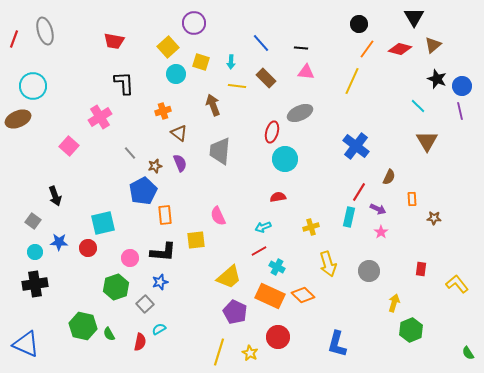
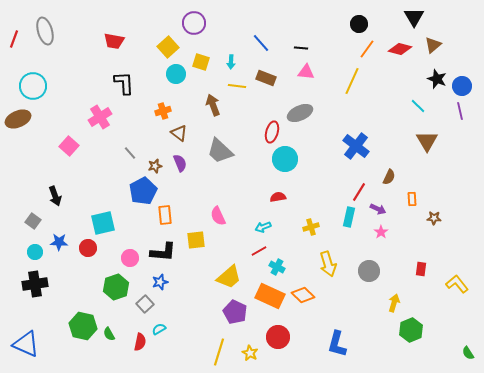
brown rectangle at (266, 78): rotated 24 degrees counterclockwise
gray trapezoid at (220, 151): rotated 52 degrees counterclockwise
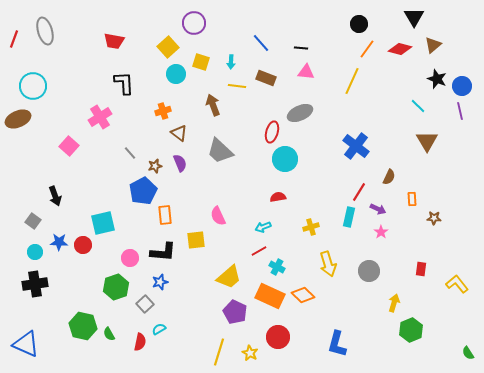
red circle at (88, 248): moved 5 px left, 3 px up
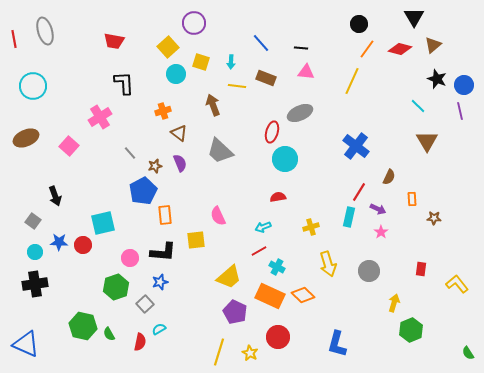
red line at (14, 39): rotated 30 degrees counterclockwise
blue circle at (462, 86): moved 2 px right, 1 px up
brown ellipse at (18, 119): moved 8 px right, 19 px down
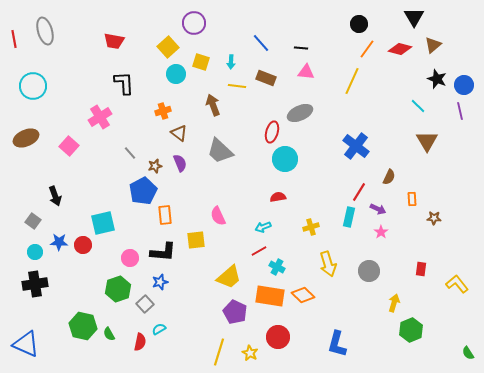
green hexagon at (116, 287): moved 2 px right, 2 px down
orange rectangle at (270, 296): rotated 16 degrees counterclockwise
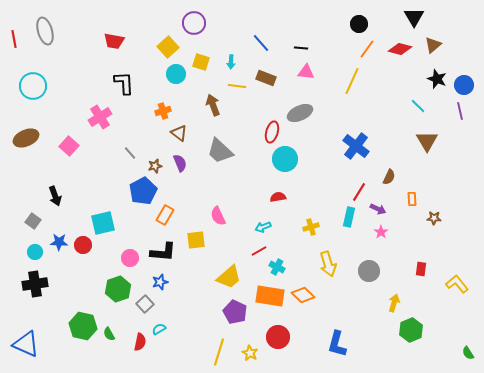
orange rectangle at (165, 215): rotated 36 degrees clockwise
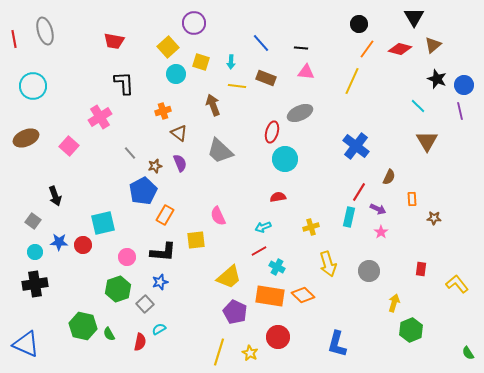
pink circle at (130, 258): moved 3 px left, 1 px up
